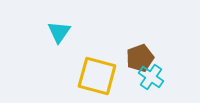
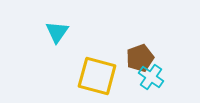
cyan triangle: moved 2 px left
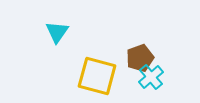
cyan cross: rotated 15 degrees clockwise
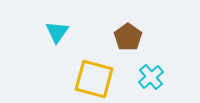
brown pentagon: moved 12 px left, 21 px up; rotated 16 degrees counterclockwise
yellow square: moved 3 px left, 3 px down
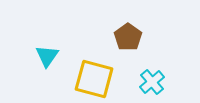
cyan triangle: moved 10 px left, 24 px down
cyan cross: moved 1 px right, 5 px down
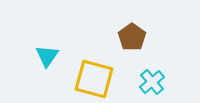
brown pentagon: moved 4 px right
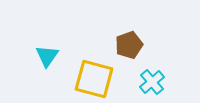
brown pentagon: moved 3 px left, 8 px down; rotated 16 degrees clockwise
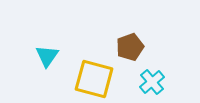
brown pentagon: moved 1 px right, 2 px down
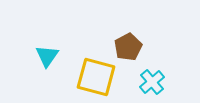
brown pentagon: moved 2 px left; rotated 8 degrees counterclockwise
yellow square: moved 2 px right, 2 px up
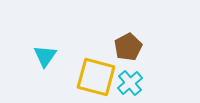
cyan triangle: moved 2 px left
cyan cross: moved 22 px left, 1 px down
